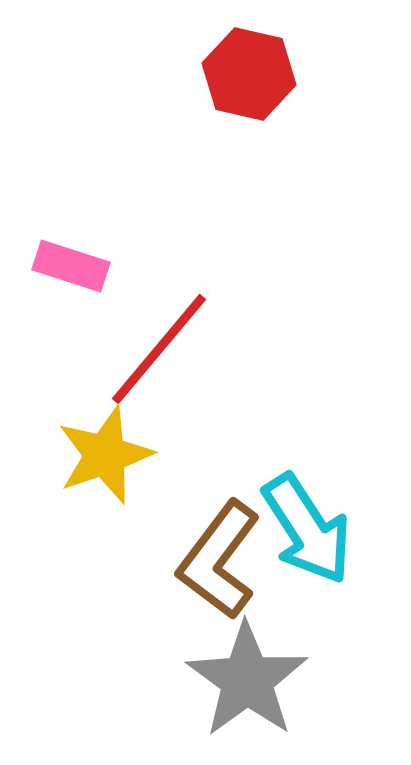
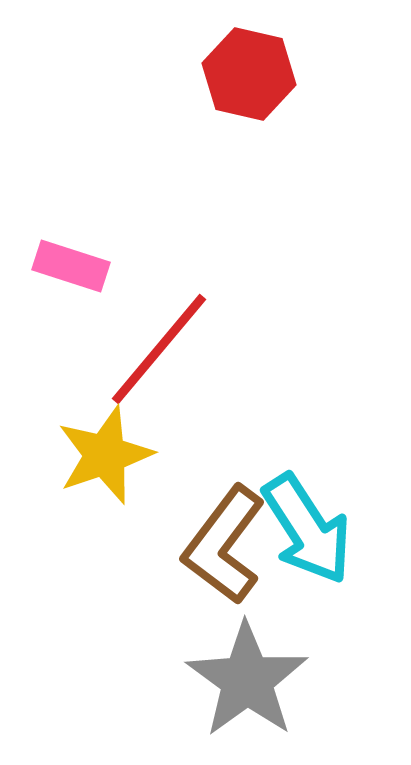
brown L-shape: moved 5 px right, 15 px up
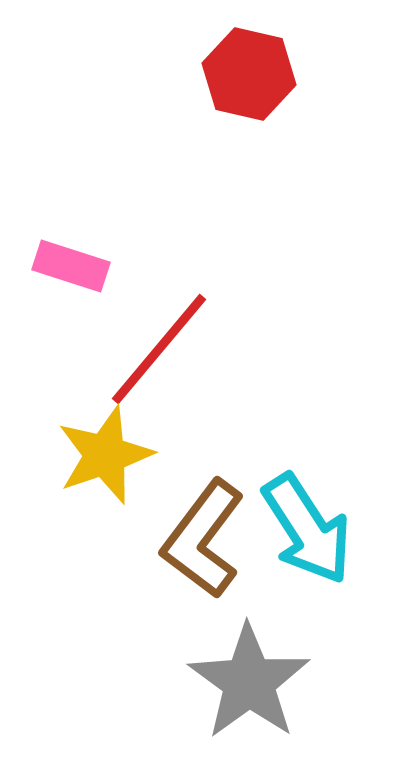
brown L-shape: moved 21 px left, 6 px up
gray star: moved 2 px right, 2 px down
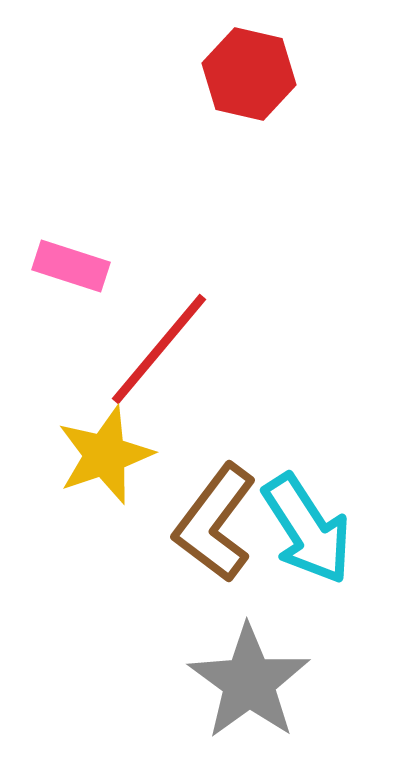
brown L-shape: moved 12 px right, 16 px up
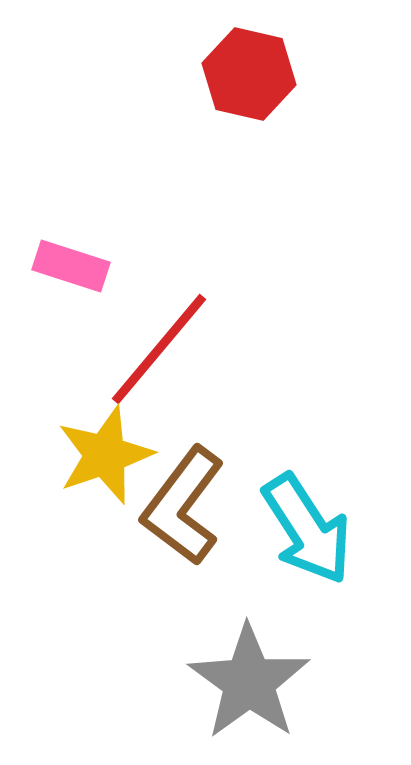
brown L-shape: moved 32 px left, 17 px up
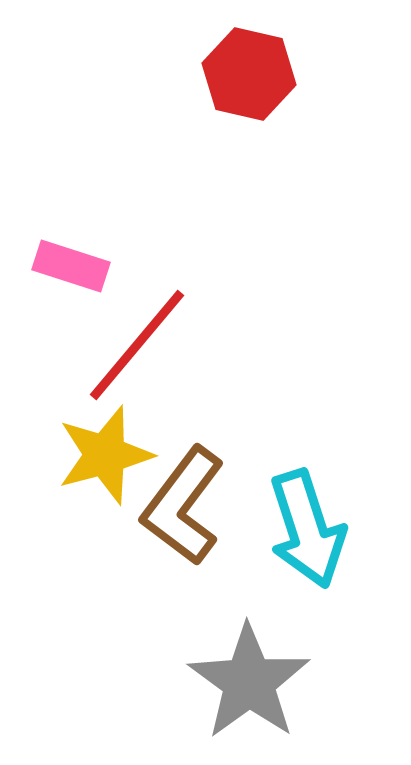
red line: moved 22 px left, 4 px up
yellow star: rotated 4 degrees clockwise
cyan arrow: rotated 15 degrees clockwise
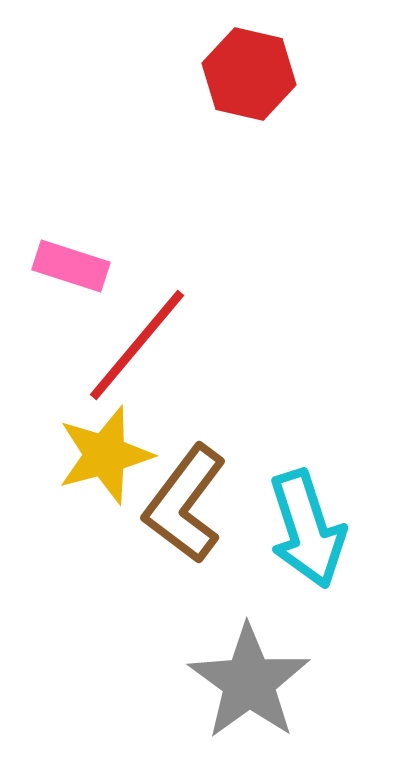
brown L-shape: moved 2 px right, 2 px up
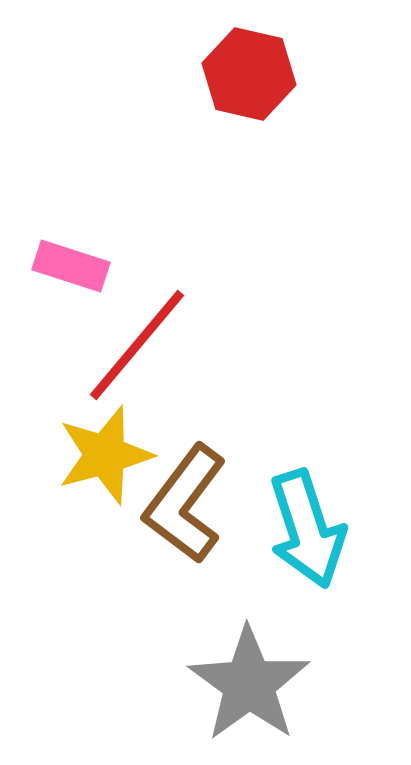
gray star: moved 2 px down
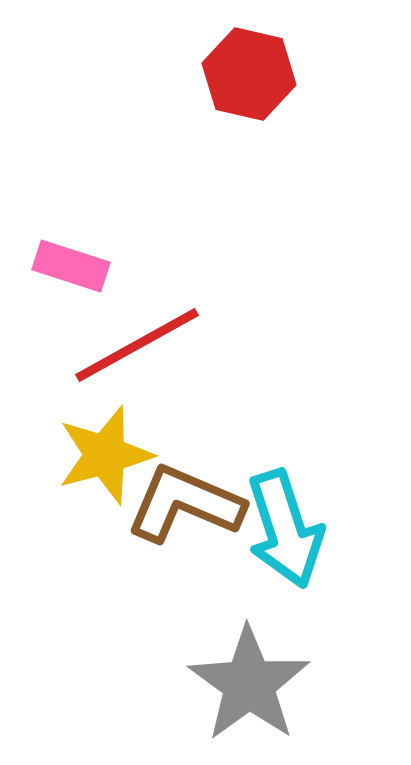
red line: rotated 21 degrees clockwise
brown L-shape: rotated 76 degrees clockwise
cyan arrow: moved 22 px left
